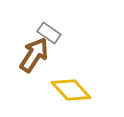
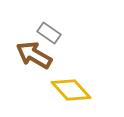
brown arrow: rotated 93 degrees counterclockwise
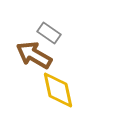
yellow diamond: moved 13 px left; rotated 30 degrees clockwise
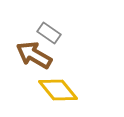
yellow diamond: rotated 27 degrees counterclockwise
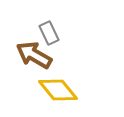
gray rectangle: rotated 30 degrees clockwise
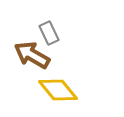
brown arrow: moved 2 px left
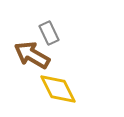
yellow diamond: moved 1 px up; rotated 12 degrees clockwise
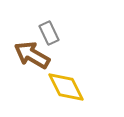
yellow diamond: moved 8 px right, 2 px up
